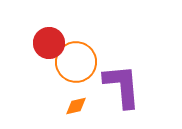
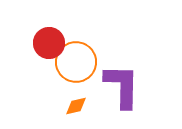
purple L-shape: rotated 6 degrees clockwise
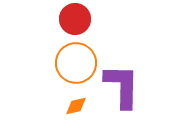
red circle: moved 26 px right, 24 px up
orange circle: moved 1 px down
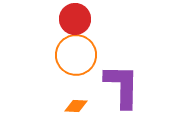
orange circle: moved 8 px up
orange diamond: rotated 15 degrees clockwise
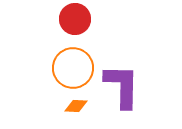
orange circle: moved 3 px left, 13 px down
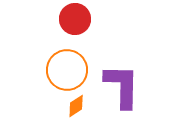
orange circle: moved 6 px left, 2 px down
orange diamond: rotated 35 degrees counterclockwise
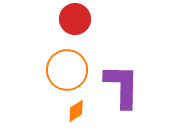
orange diamond: moved 5 px down
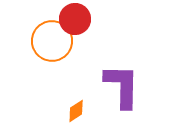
orange circle: moved 15 px left, 29 px up
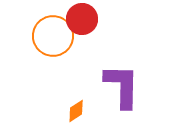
red circle: moved 7 px right
orange circle: moved 1 px right, 5 px up
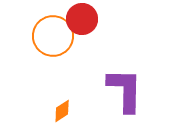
purple L-shape: moved 3 px right, 4 px down
orange diamond: moved 14 px left
